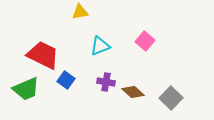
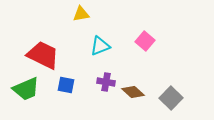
yellow triangle: moved 1 px right, 2 px down
blue square: moved 5 px down; rotated 24 degrees counterclockwise
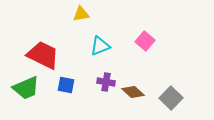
green trapezoid: moved 1 px up
